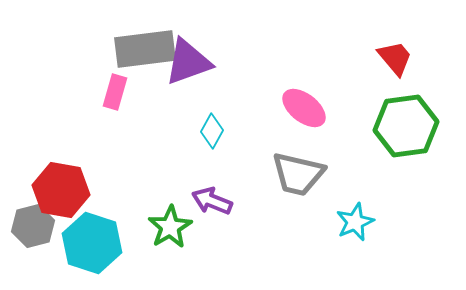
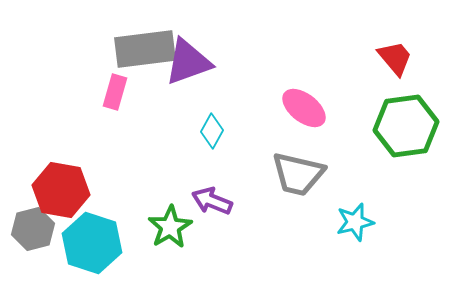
cyan star: rotated 9 degrees clockwise
gray hexagon: moved 3 px down
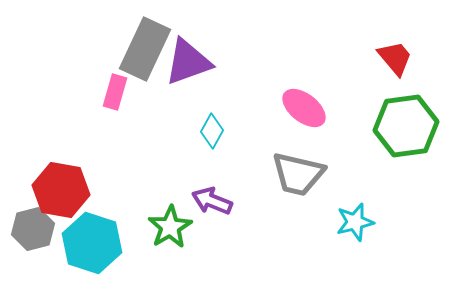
gray rectangle: rotated 58 degrees counterclockwise
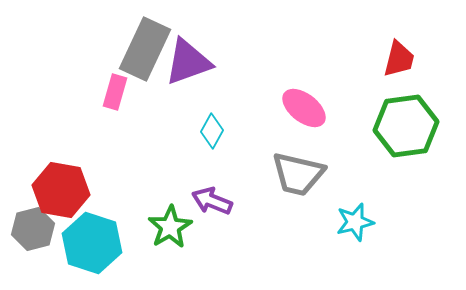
red trapezoid: moved 4 px right, 1 px down; rotated 54 degrees clockwise
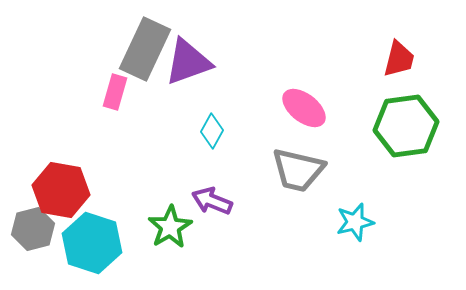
gray trapezoid: moved 4 px up
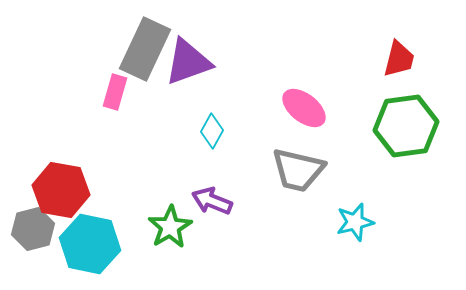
cyan hexagon: moved 2 px left, 1 px down; rotated 6 degrees counterclockwise
